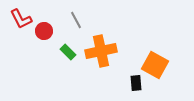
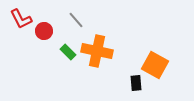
gray line: rotated 12 degrees counterclockwise
orange cross: moved 4 px left; rotated 24 degrees clockwise
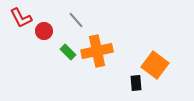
red L-shape: moved 1 px up
orange cross: rotated 24 degrees counterclockwise
orange square: rotated 8 degrees clockwise
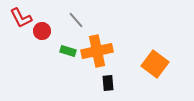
red circle: moved 2 px left
green rectangle: moved 1 px up; rotated 28 degrees counterclockwise
orange square: moved 1 px up
black rectangle: moved 28 px left
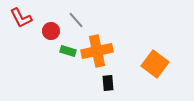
red circle: moved 9 px right
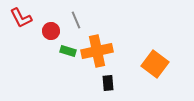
gray line: rotated 18 degrees clockwise
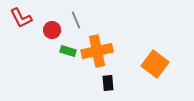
red circle: moved 1 px right, 1 px up
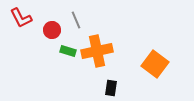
black rectangle: moved 3 px right, 5 px down; rotated 14 degrees clockwise
